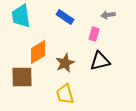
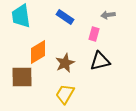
yellow trapezoid: rotated 45 degrees clockwise
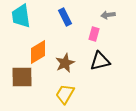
blue rectangle: rotated 30 degrees clockwise
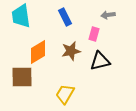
brown star: moved 6 px right, 12 px up; rotated 12 degrees clockwise
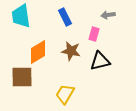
brown star: rotated 24 degrees clockwise
